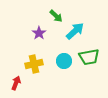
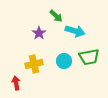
cyan arrow: rotated 60 degrees clockwise
red arrow: rotated 32 degrees counterclockwise
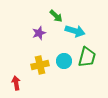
purple star: rotated 16 degrees clockwise
green trapezoid: moved 2 px left; rotated 65 degrees counterclockwise
yellow cross: moved 6 px right, 1 px down
